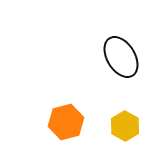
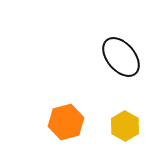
black ellipse: rotated 9 degrees counterclockwise
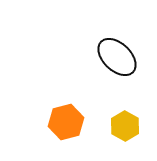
black ellipse: moved 4 px left; rotated 6 degrees counterclockwise
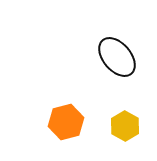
black ellipse: rotated 6 degrees clockwise
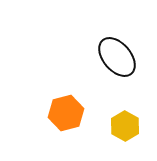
orange hexagon: moved 9 px up
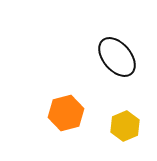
yellow hexagon: rotated 8 degrees clockwise
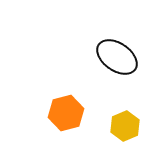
black ellipse: rotated 15 degrees counterclockwise
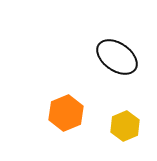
orange hexagon: rotated 8 degrees counterclockwise
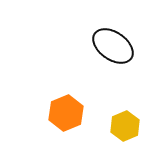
black ellipse: moved 4 px left, 11 px up
